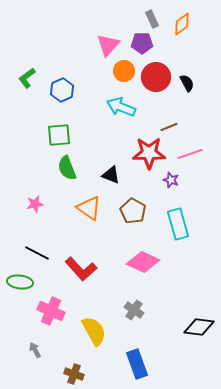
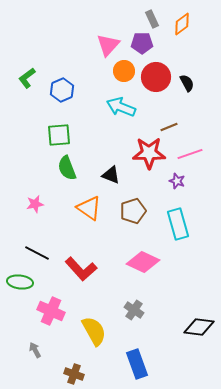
purple star: moved 6 px right, 1 px down
brown pentagon: rotated 25 degrees clockwise
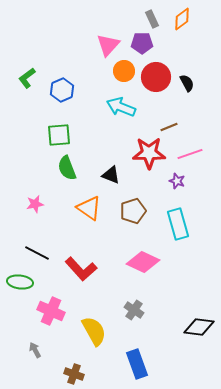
orange diamond: moved 5 px up
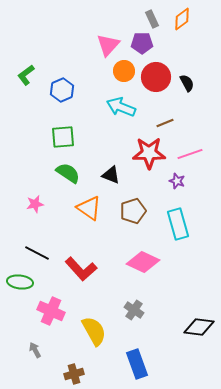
green L-shape: moved 1 px left, 3 px up
brown line: moved 4 px left, 4 px up
green square: moved 4 px right, 2 px down
green semicircle: moved 1 px right, 5 px down; rotated 145 degrees clockwise
brown cross: rotated 36 degrees counterclockwise
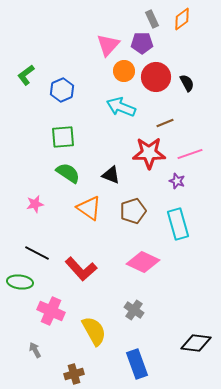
black diamond: moved 3 px left, 16 px down
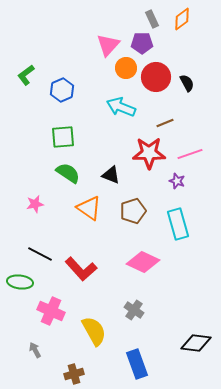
orange circle: moved 2 px right, 3 px up
black line: moved 3 px right, 1 px down
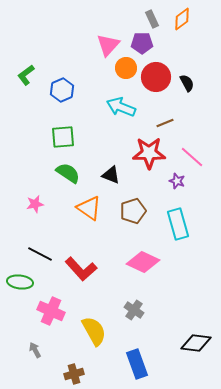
pink line: moved 2 px right, 3 px down; rotated 60 degrees clockwise
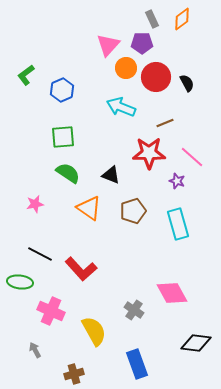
pink diamond: moved 29 px right, 31 px down; rotated 36 degrees clockwise
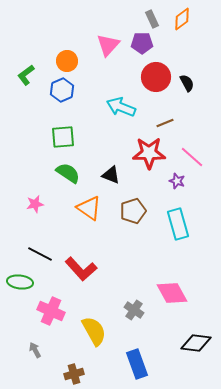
orange circle: moved 59 px left, 7 px up
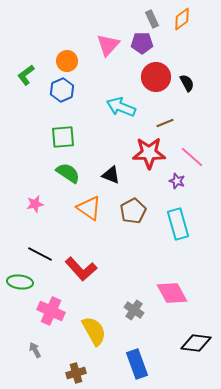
brown pentagon: rotated 10 degrees counterclockwise
brown cross: moved 2 px right, 1 px up
